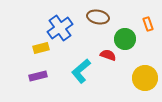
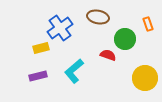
cyan L-shape: moved 7 px left
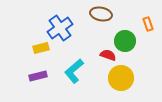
brown ellipse: moved 3 px right, 3 px up
green circle: moved 2 px down
yellow circle: moved 24 px left
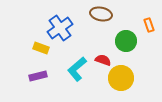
orange rectangle: moved 1 px right, 1 px down
green circle: moved 1 px right
yellow rectangle: rotated 35 degrees clockwise
red semicircle: moved 5 px left, 5 px down
cyan L-shape: moved 3 px right, 2 px up
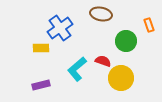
yellow rectangle: rotated 21 degrees counterclockwise
red semicircle: moved 1 px down
purple rectangle: moved 3 px right, 9 px down
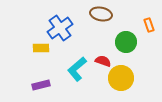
green circle: moved 1 px down
